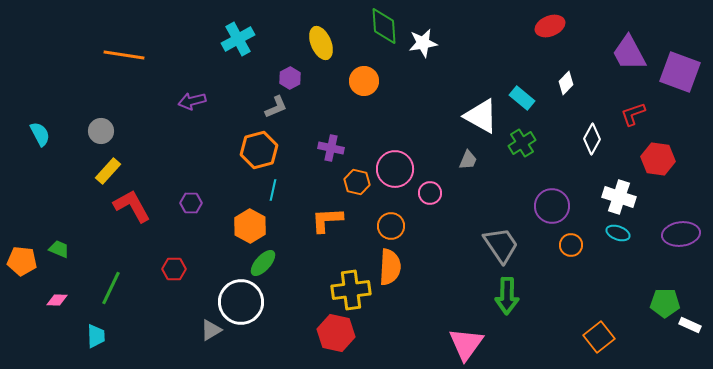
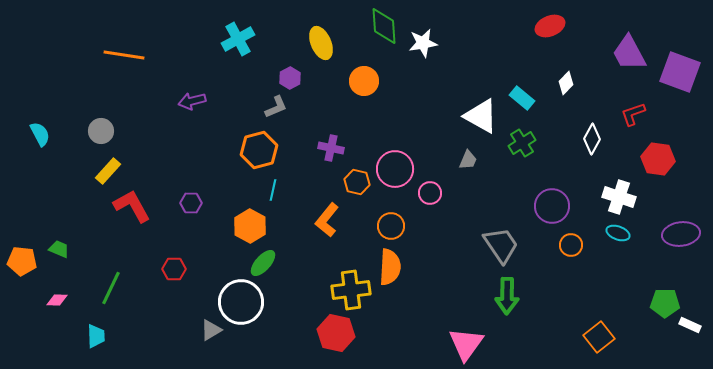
orange L-shape at (327, 220): rotated 48 degrees counterclockwise
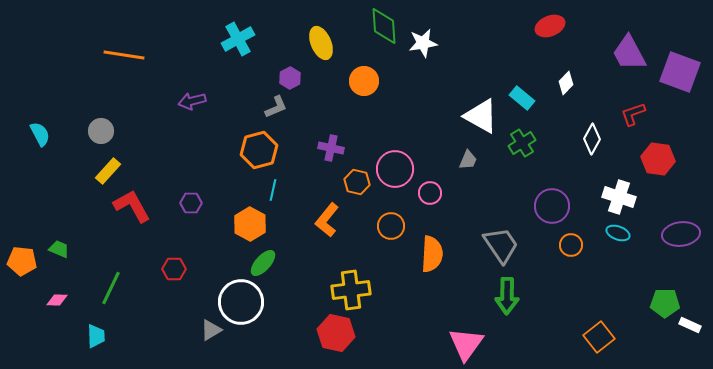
orange hexagon at (250, 226): moved 2 px up
orange semicircle at (390, 267): moved 42 px right, 13 px up
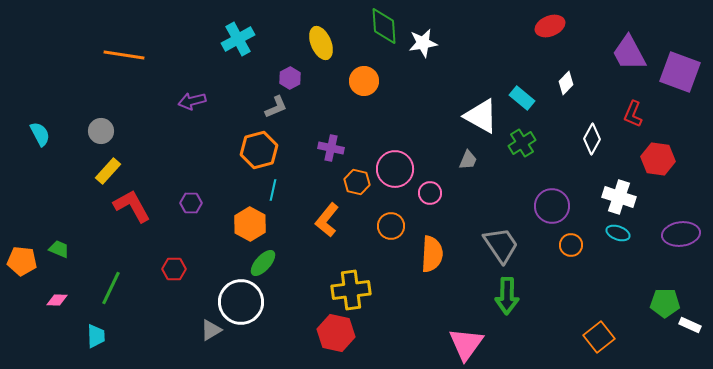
red L-shape at (633, 114): rotated 48 degrees counterclockwise
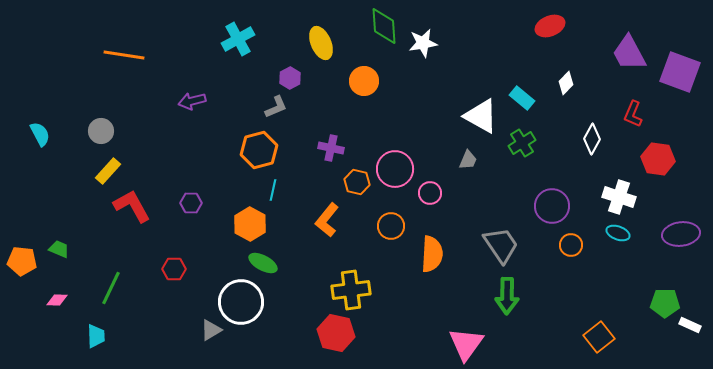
green ellipse at (263, 263): rotated 76 degrees clockwise
